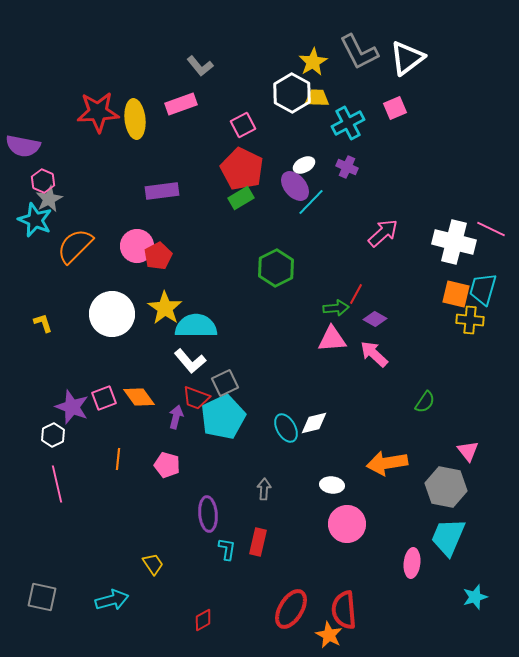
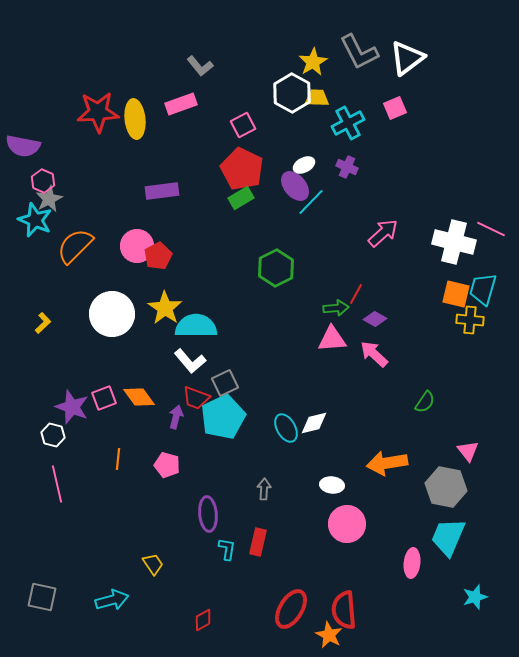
yellow L-shape at (43, 323): rotated 65 degrees clockwise
white hexagon at (53, 435): rotated 20 degrees counterclockwise
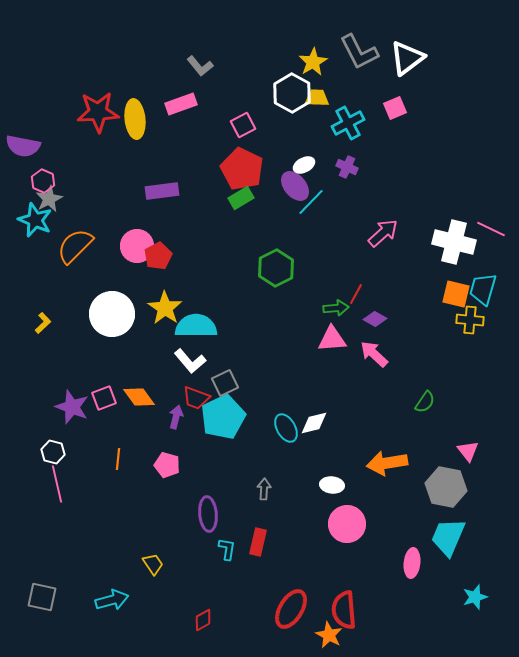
white hexagon at (53, 435): moved 17 px down
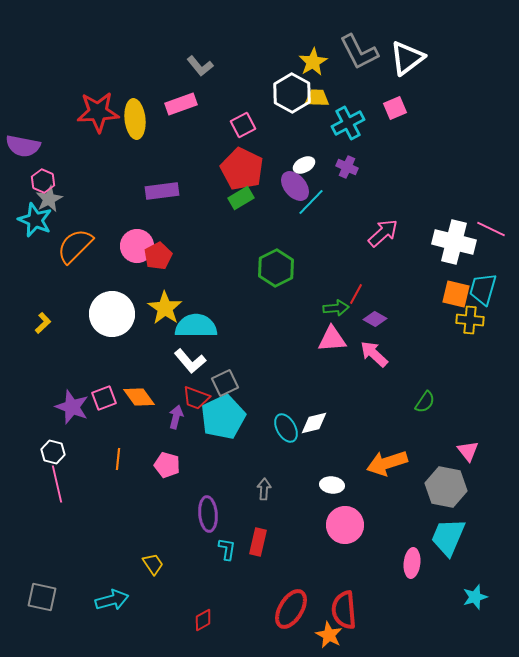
orange arrow at (387, 463): rotated 9 degrees counterclockwise
pink circle at (347, 524): moved 2 px left, 1 px down
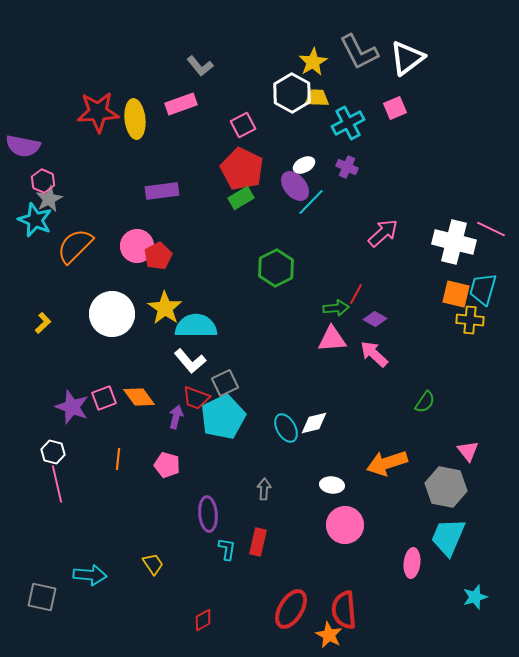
cyan arrow at (112, 600): moved 22 px left, 25 px up; rotated 20 degrees clockwise
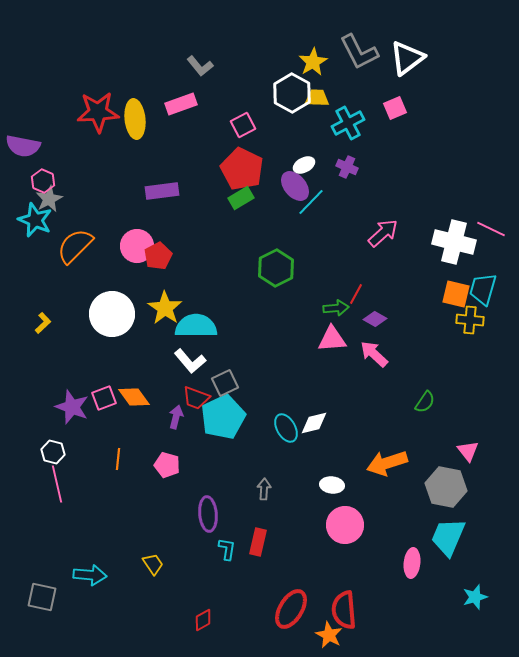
orange diamond at (139, 397): moved 5 px left
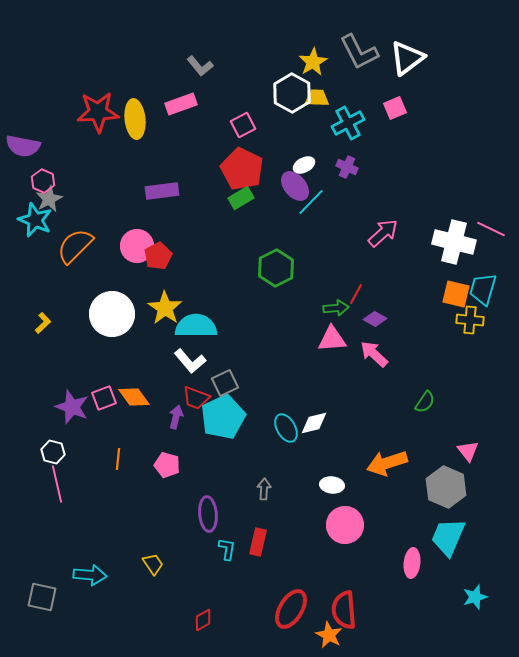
gray hexagon at (446, 487): rotated 12 degrees clockwise
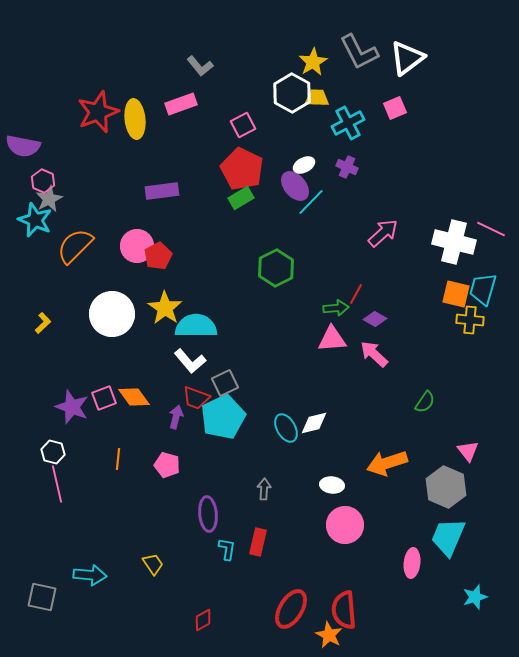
red star at (98, 112): rotated 18 degrees counterclockwise
